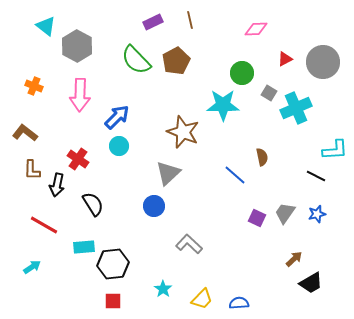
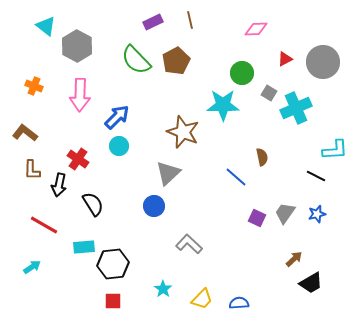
blue line at (235, 175): moved 1 px right, 2 px down
black arrow at (57, 185): moved 2 px right
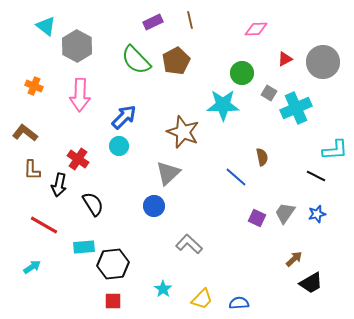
blue arrow at (117, 117): moved 7 px right
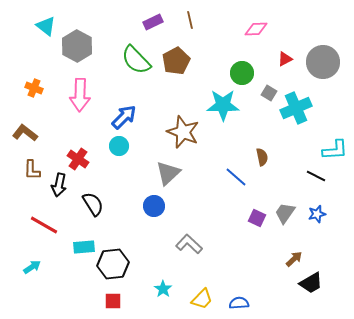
orange cross at (34, 86): moved 2 px down
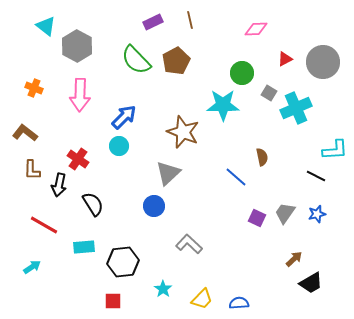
black hexagon at (113, 264): moved 10 px right, 2 px up
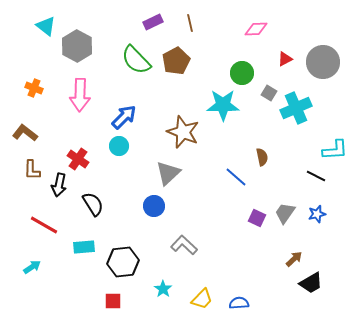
brown line at (190, 20): moved 3 px down
gray L-shape at (189, 244): moved 5 px left, 1 px down
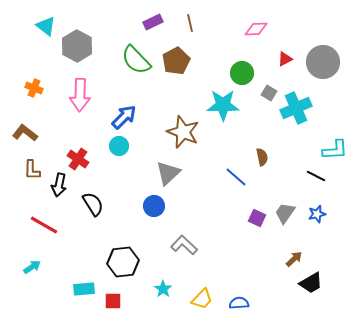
cyan rectangle at (84, 247): moved 42 px down
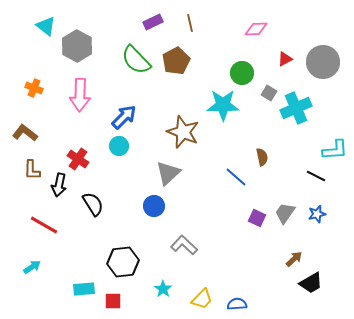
blue semicircle at (239, 303): moved 2 px left, 1 px down
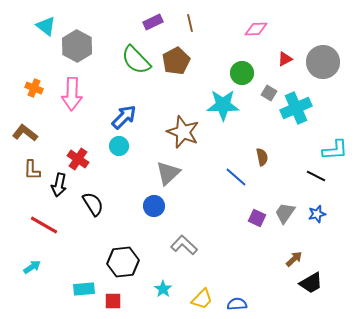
pink arrow at (80, 95): moved 8 px left, 1 px up
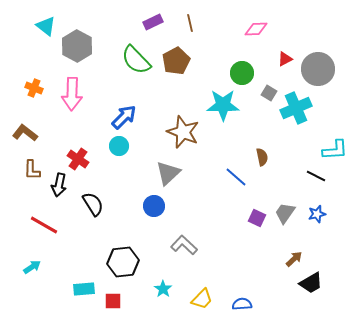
gray circle at (323, 62): moved 5 px left, 7 px down
blue semicircle at (237, 304): moved 5 px right
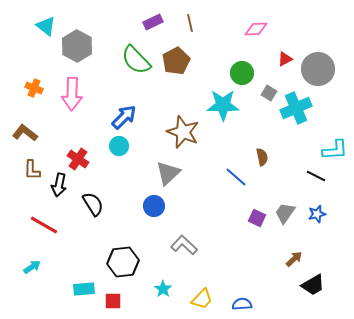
black trapezoid at (311, 283): moved 2 px right, 2 px down
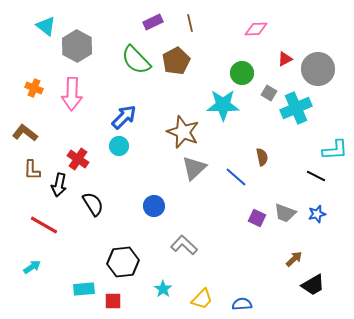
gray triangle at (168, 173): moved 26 px right, 5 px up
gray trapezoid at (285, 213): rotated 105 degrees counterclockwise
